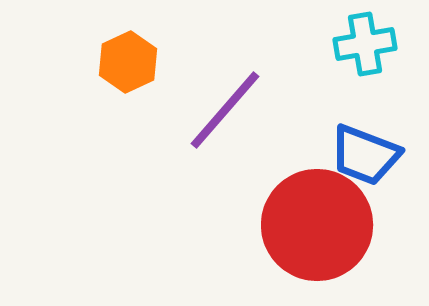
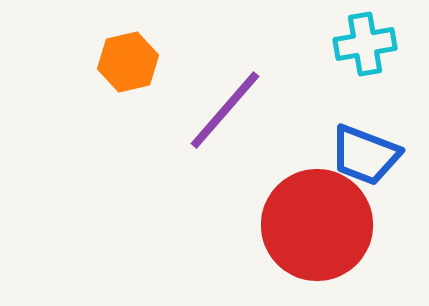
orange hexagon: rotated 12 degrees clockwise
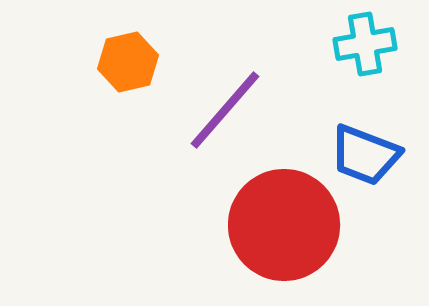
red circle: moved 33 px left
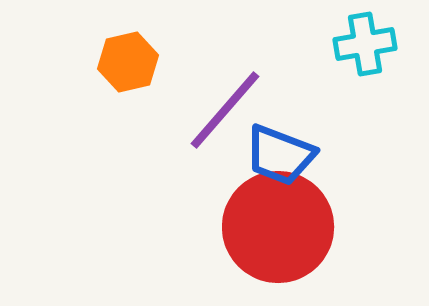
blue trapezoid: moved 85 px left
red circle: moved 6 px left, 2 px down
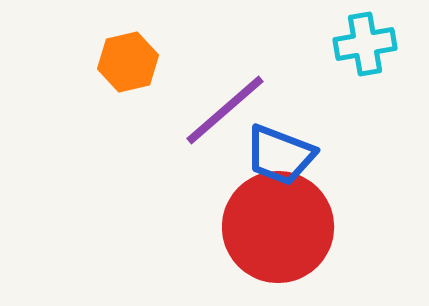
purple line: rotated 8 degrees clockwise
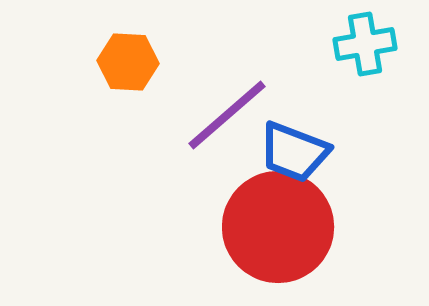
orange hexagon: rotated 16 degrees clockwise
purple line: moved 2 px right, 5 px down
blue trapezoid: moved 14 px right, 3 px up
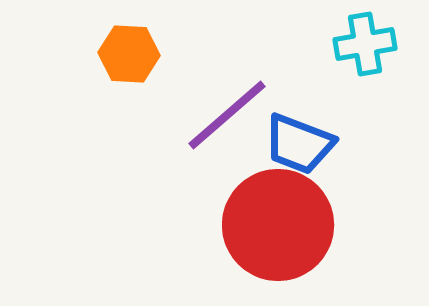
orange hexagon: moved 1 px right, 8 px up
blue trapezoid: moved 5 px right, 8 px up
red circle: moved 2 px up
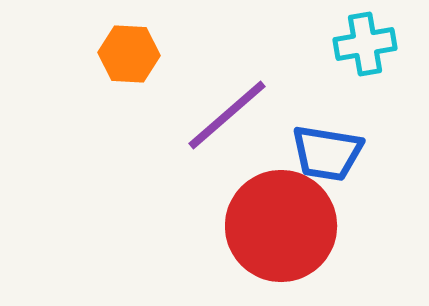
blue trapezoid: moved 28 px right, 9 px down; rotated 12 degrees counterclockwise
red circle: moved 3 px right, 1 px down
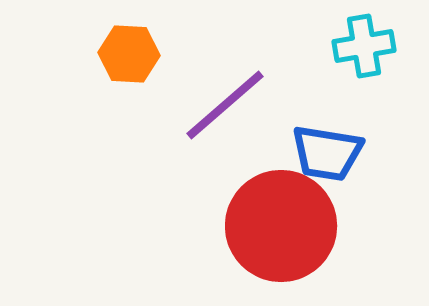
cyan cross: moved 1 px left, 2 px down
purple line: moved 2 px left, 10 px up
